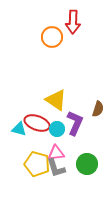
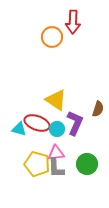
gray L-shape: rotated 15 degrees clockwise
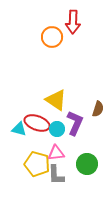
gray L-shape: moved 7 px down
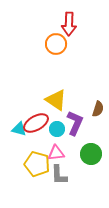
red arrow: moved 4 px left, 2 px down
orange circle: moved 4 px right, 7 px down
red ellipse: moved 1 px left; rotated 50 degrees counterclockwise
green circle: moved 4 px right, 10 px up
gray L-shape: moved 3 px right
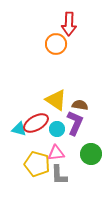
brown semicircle: moved 18 px left, 4 px up; rotated 98 degrees counterclockwise
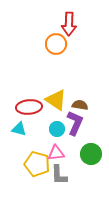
red ellipse: moved 7 px left, 16 px up; rotated 25 degrees clockwise
